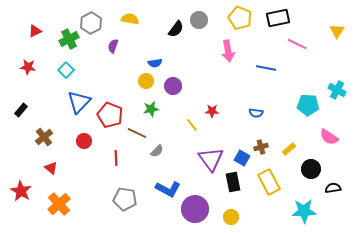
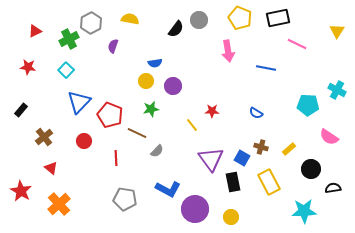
blue semicircle at (256, 113): rotated 24 degrees clockwise
brown cross at (261, 147): rotated 32 degrees clockwise
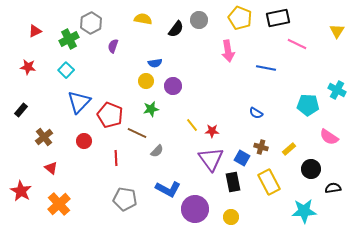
yellow semicircle at (130, 19): moved 13 px right
red star at (212, 111): moved 20 px down
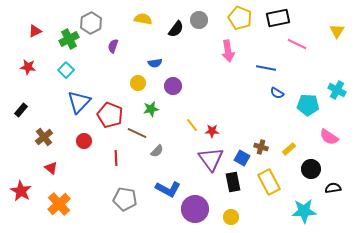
yellow circle at (146, 81): moved 8 px left, 2 px down
blue semicircle at (256, 113): moved 21 px right, 20 px up
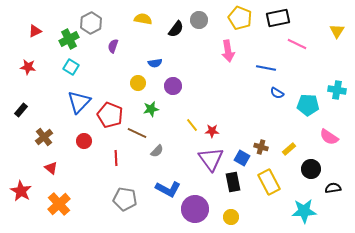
cyan square at (66, 70): moved 5 px right, 3 px up; rotated 14 degrees counterclockwise
cyan cross at (337, 90): rotated 18 degrees counterclockwise
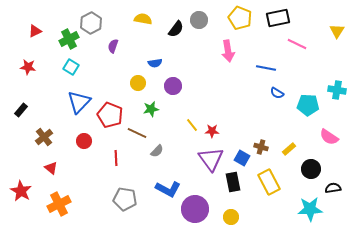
orange cross at (59, 204): rotated 15 degrees clockwise
cyan star at (304, 211): moved 6 px right, 2 px up
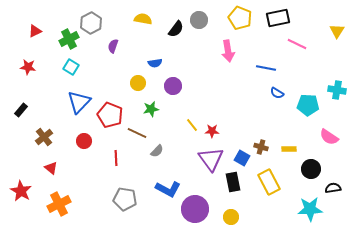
yellow rectangle at (289, 149): rotated 40 degrees clockwise
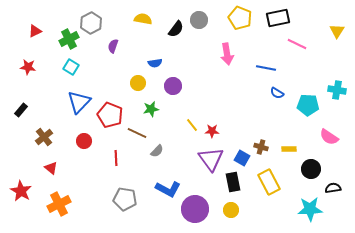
pink arrow at (228, 51): moved 1 px left, 3 px down
yellow circle at (231, 217): moved 7 px up
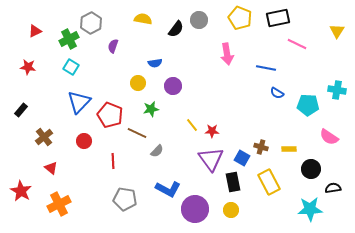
red line at (116, 158): moved 3 px left, 3 px down
